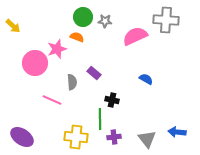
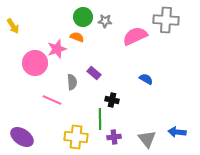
yellow arrow: rotated 14 degrees clockwise
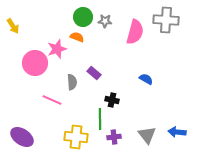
pink semicircle: moved 4 px up; rotated 130 degrees clockwise
gray triangle: moved 4 px up
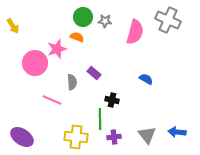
gray cross: moved 2 px right; rotated 20 degrees clockwise
